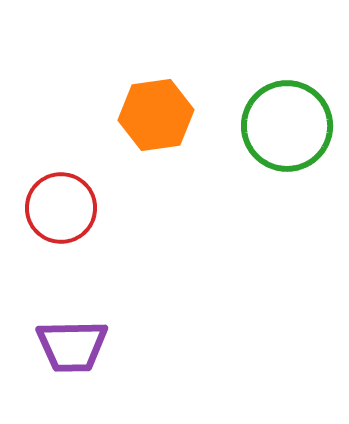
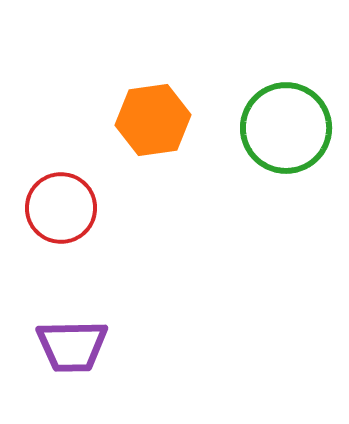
orange hexagon: moved 3 px left, 5 px down
green circle: moved 1 px left, 2 px down
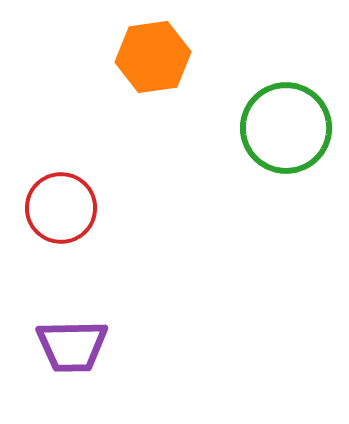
orange hexagon: moved 63 px up
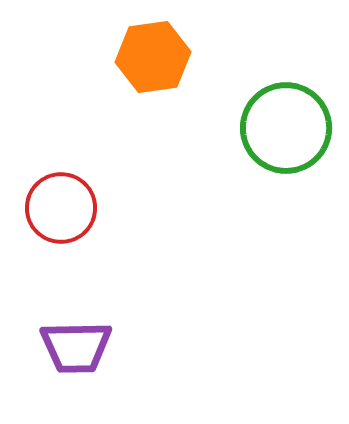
purple trapezoid: moved 4 px right, 1 px down
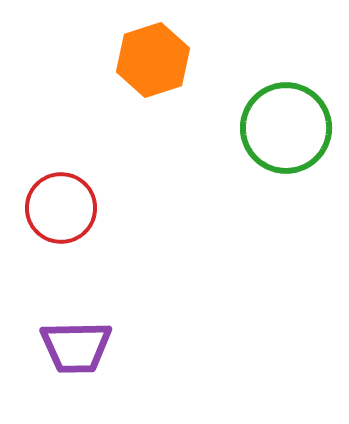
orange hexagon: moved 3 px down; rotated 10 degrees counterclockwise
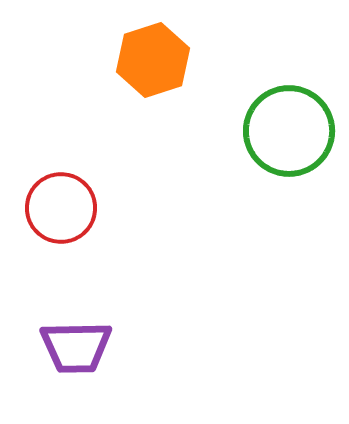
green circle: moved 3 px right, 3 px down
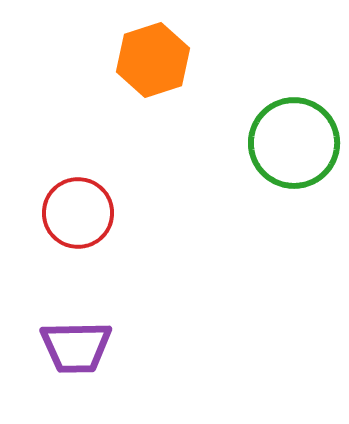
green circle: moved 5 px right, 12 px down
red circle: moved 17 px right, 5 px down
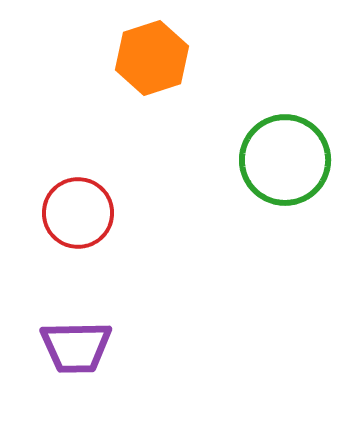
orange hexagon: moved 1 px left, 2 px up
green circle: moved 9 px left, 17 px down
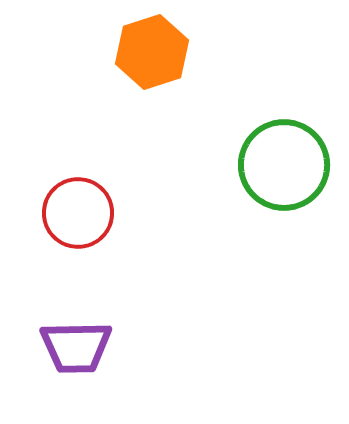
orange hexagon: moved 6 px up
green circle: moved 1 px left, 5 px down
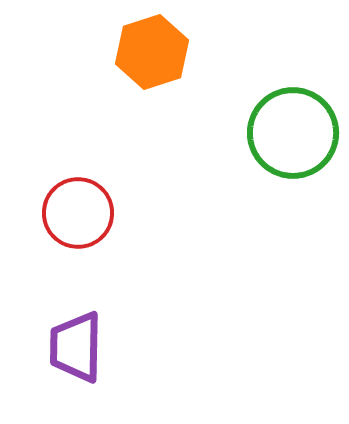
green circle: moved 9 px right, 32 px up
purple trapezoid: rotated 92 degrees clockwise
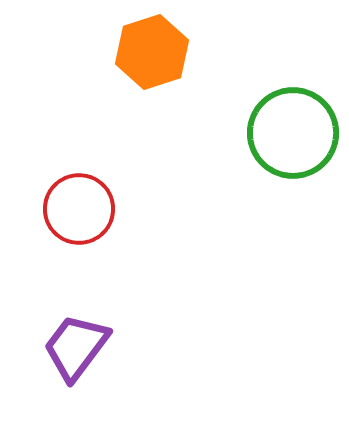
red circle: moved 1 px right, 4 px up
purple trapezoid: rotated 36 degrees clockwise
